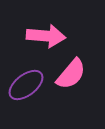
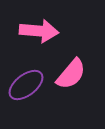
pink arrow: moved 7 px left, 5 px up
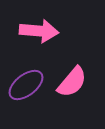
pink semicircle: moved 1 px right, 8 px down
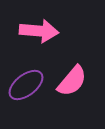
pink semicircle: moved 1 px up
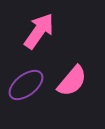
pink arrow: rotated 60 degrees counterclockwise
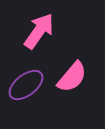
pink semicircle: moved 4 px up
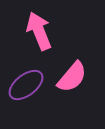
pink arrow: rotated 57 degrees counterclockwise
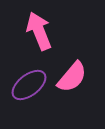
purple ellipse: moved 3 px right
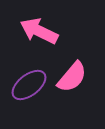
pink arrow: rotated 42 degrees counterclockwise
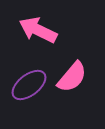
pink arrow: moved 1 px left, 1 px up
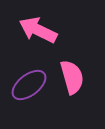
pink semicircle: rotated 56 degrees counterclockwise
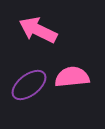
pink semicircle: rotated 80 degrees counterclockwise
